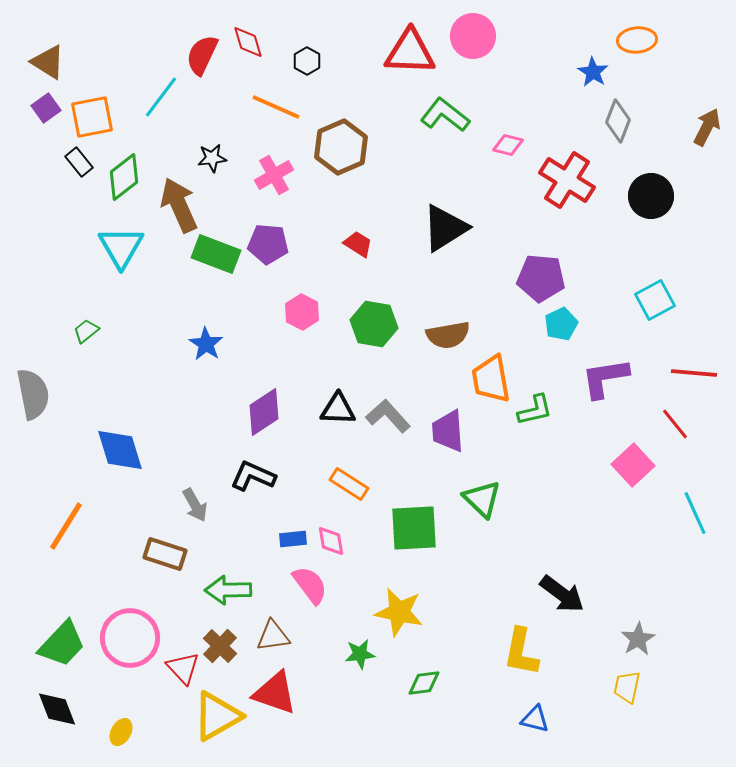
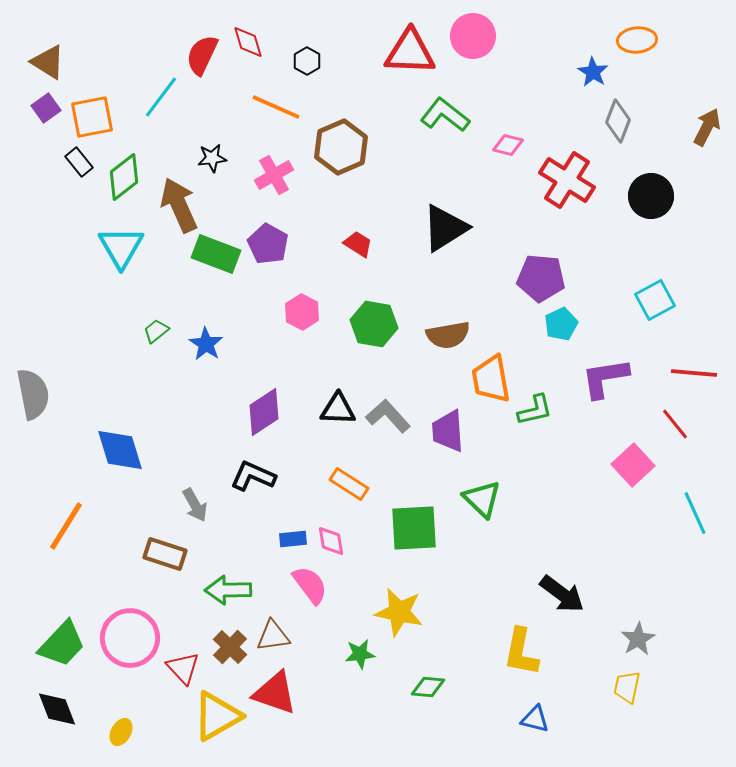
purple pentagon at (268, 244): rotated 24 degrees clockwise
green trapezoid at (86, 331): moved 70 px right
brown cross at (220, 646): moved 10 px right, 1 px down
green diamond at (424, 683): moved 4 px right, 4 px down; rotated 12 degrees clockwise
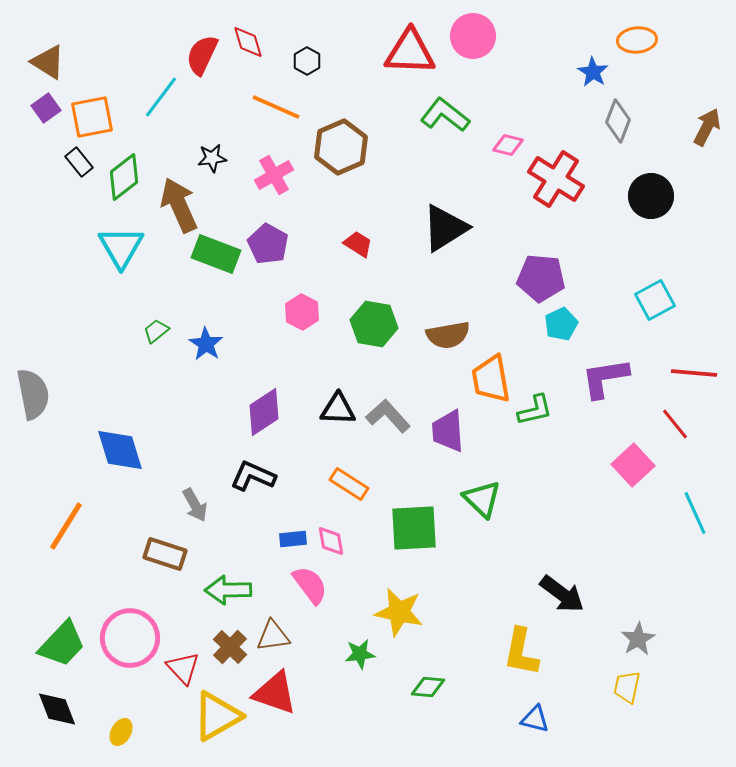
red cross at (567, 180): moved 11 px left, 1 px up
